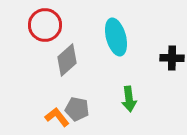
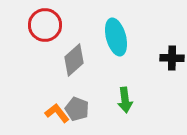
gray diamond: moved 7 px right
green arrow: moved 4 px left, 1 px down
gray pentagon: rotated 10 degrees clockwise
orange L-shape: moved 4 px up
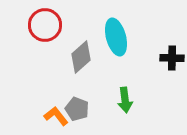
gray diamond: moved 7 px right, 3 px up
orange L-shape: moved 1 px left, 3 px down
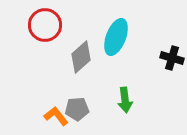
cyan ellipse: rotated 36 degrees clockwise
black cross: rotated 15 degrees clockwise
gray pentagon: rotated 25 degrees counterclockwise
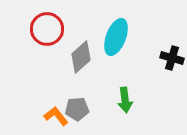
red circle: moved 2 px right, 4 px down
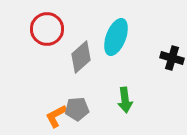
orange L-shape: rotated 80 degrees counterclockwise
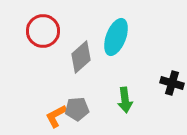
red circle: moved 4 px left, 2 px down
black cross: moved 25 px down
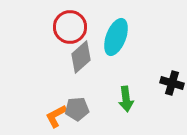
red circle: moved 27 px right, 4 px up
green arrow: moved 1 px right, 1 px up
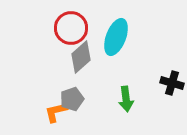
red circle: moved 1 px right, 1 px down
gray pentagon: moved 5 px left, 10 px up; rotated 15 degrees counterclockwise
orange L-shape: moved 4 px up; rotated 15 degrees clockwise
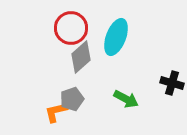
green arrow: rotated 55 degrees counterclockwise
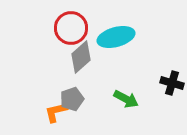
cyan ellipse: rotated 54 degrees clockwise
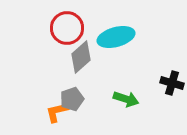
red circle: moved 4 px left
green arrow: rotated 10 degrees counterclockwise
orange L-shape: moved 1 px right
